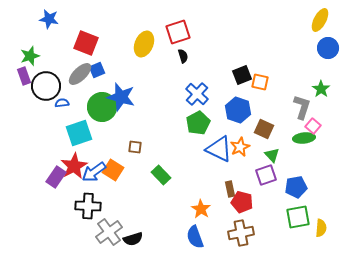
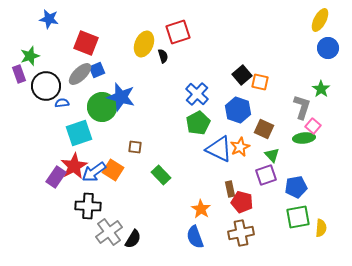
black semicircle at (183, 56): moved 20 px left
black square at (242, 75): rotated 18 degrees counterclockwise
purple rectangle at (24, 76): moved 5 px left, 2 px up
black semicircle at (133, 239): rotated 42 degrees counterclockwise
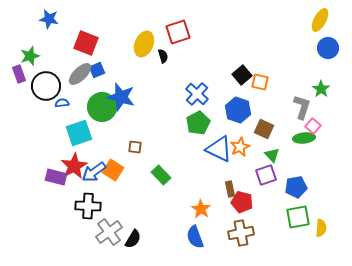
purple rectangle at (56, 177): rotated 70 degrees clockwise
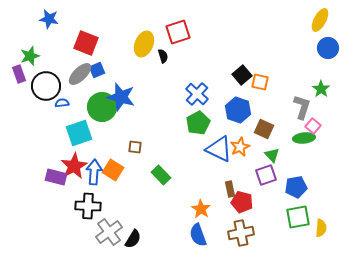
blue arrow at (94, 172): rotated 130 degrees clockwise
blue semicircle at (195, 237): moved 3 px right, 2 px up
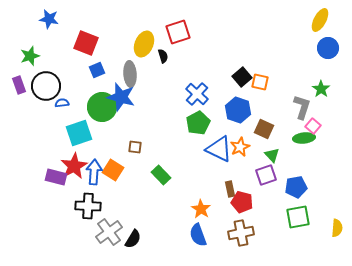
purple rectangle at (19, 74): moved 11 px down
gray ellipse at (80, 74): moved 50 px right; rotated 50 degrees counterclockwise
black square at (242, 75): moved 2 px down
yellow semicircle at (321, 228): moved 16 px right
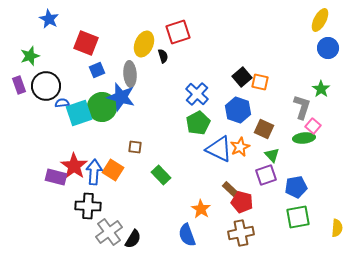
blue star at (49, 19): rotated 18 degrees clockwise
cyan square at (79, 133): moved 20 px up
red star at (74, 166): rotated 8 degrees counterclockwise
brown rectangle at (230, 189): rotated 35 degrees counterclockwise
blue semicircle at (198, 235): moved 11 px left
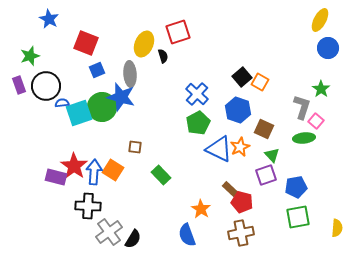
orange square at (260, 82): rotated 18 degrees clockwise
pink square at (313, 126): moved 3 px right, 5 px up
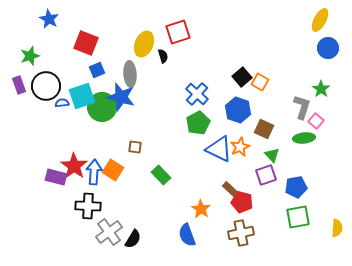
cyan square at (79, 113): moved 3 px right, 17 px up
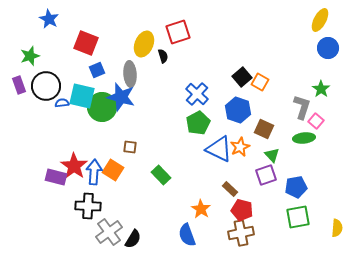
cyan square at (82, 96): rotated 32 degrees clockwise
brown square at (135, 147): moved 5 px left
red pentagon at (242, 202): moved 8 px down
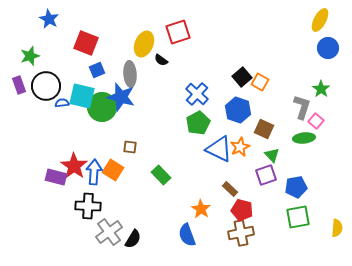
black semicircle at (163, 56): moved 2 px left, 4 px down; rotated 144 degrees clockwise
